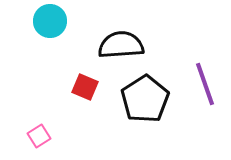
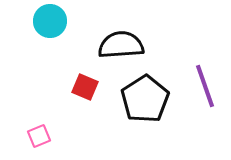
purple line: moved 2 px down
pink square: rotated 10 degrees clockwise
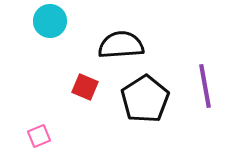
purple line: rotated 9 degrees clockwise
